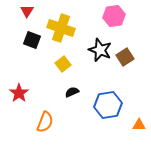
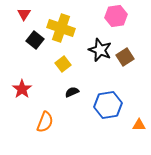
red triangle: moved 3 px left, 3 px down
pink hexagon: moved 2 px right
black square: moved 3 px right; rotated 18 degrees clockwise
red star: moved 3 px right, 4 px up
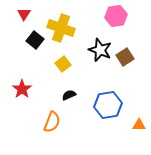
black semicircle: moved 3 px left, 3 px down
orange semicircle: moved 7 px right
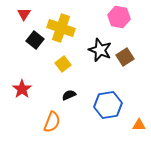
pink hexagon: moved 3 px right, 1 px down; rotated 20 degrees clockwise
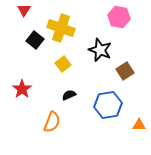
red triangle: moved 4 px up
brown square: moved 14 px down
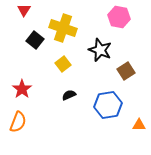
yellow cross: moved 2 px right
brown square: moved 1 px right
orange semicircle: moved 34 px left
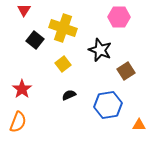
pink hexagon: rotated 10 degrees counterclockwise
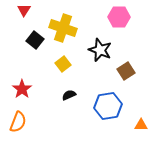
blue hexagon: moved 1 px down
orange triangle: moved 2 px right
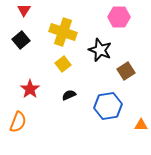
yellow cross: moved 4 px down
black square: moved 14 px left; rotated 12 degrees clockwise
red star: moved 8 px right
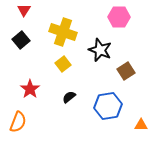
black semicircle: moved 2 px down; rotated 16 degrees counterclockwise
